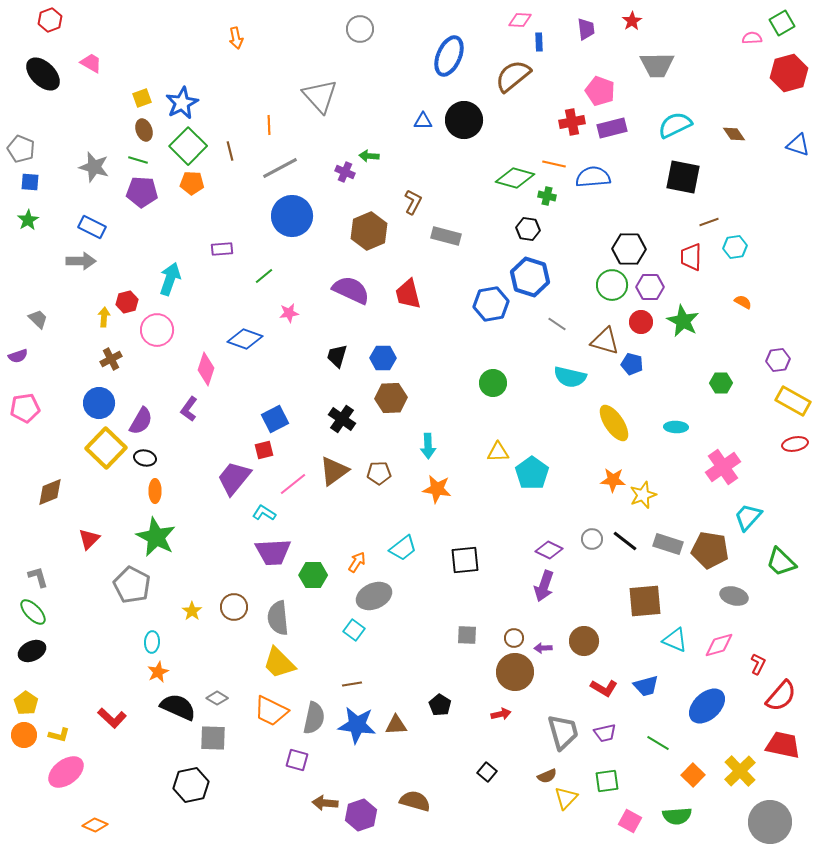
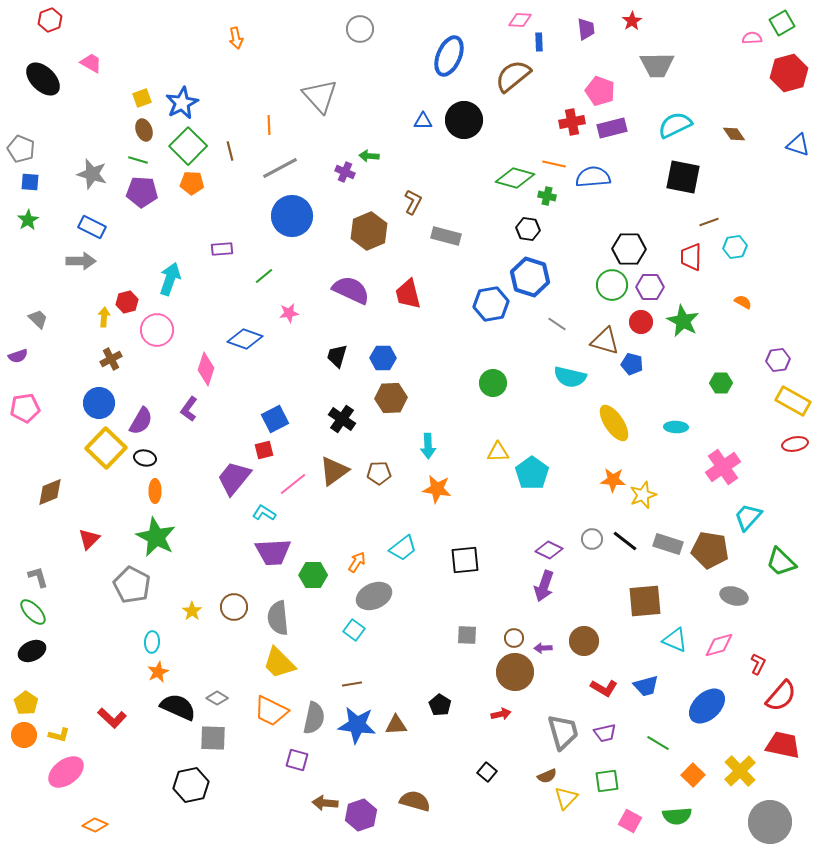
black ellipse at (43, 74): moved 5 px down
gray star at (94, 167): moved 2 px left, 7 px down
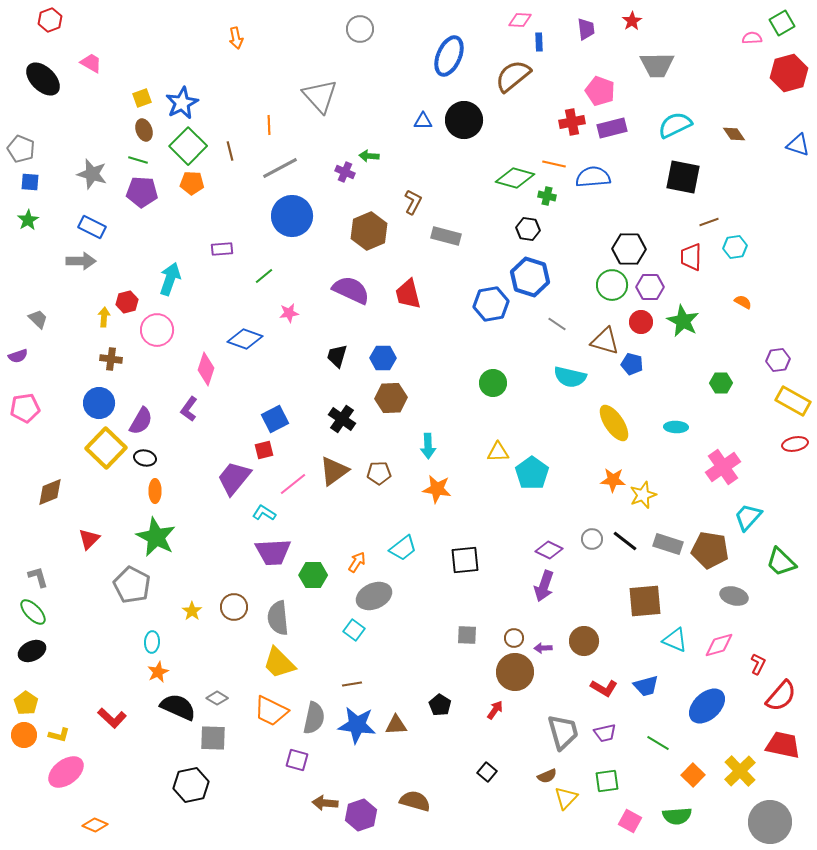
brown cross at (111, 359): rotated 35 degrees clockwise
red arrow at (501, 714): moved 6 px left, 4 px up; rotated 42 degrees counterclockwise
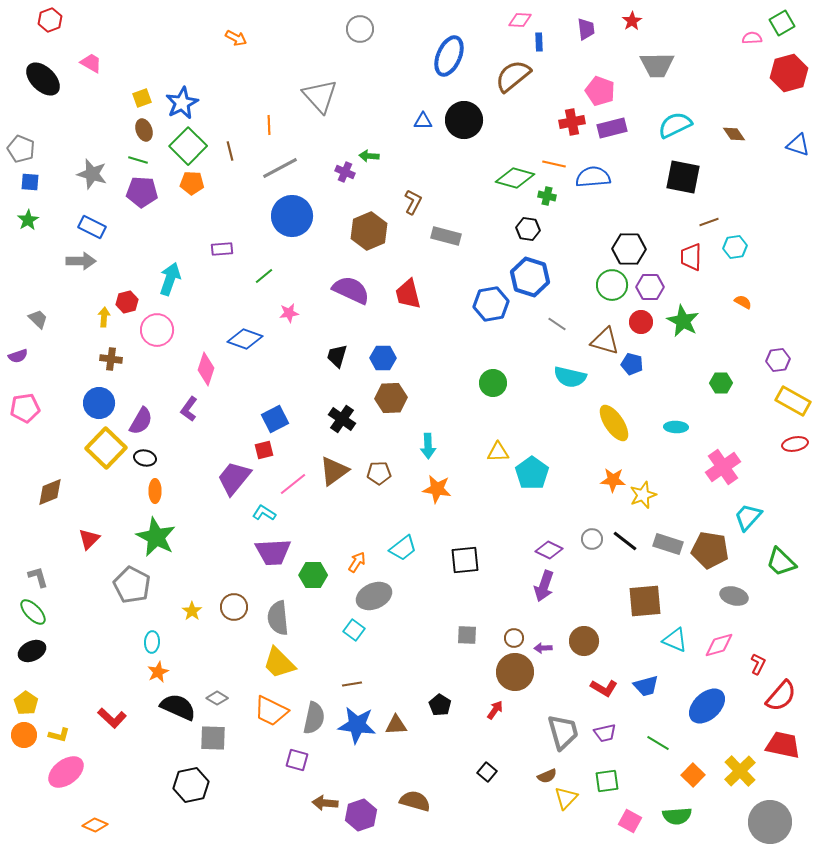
orange arrow at (236, 38): rotated 50 degrees counterclockwise
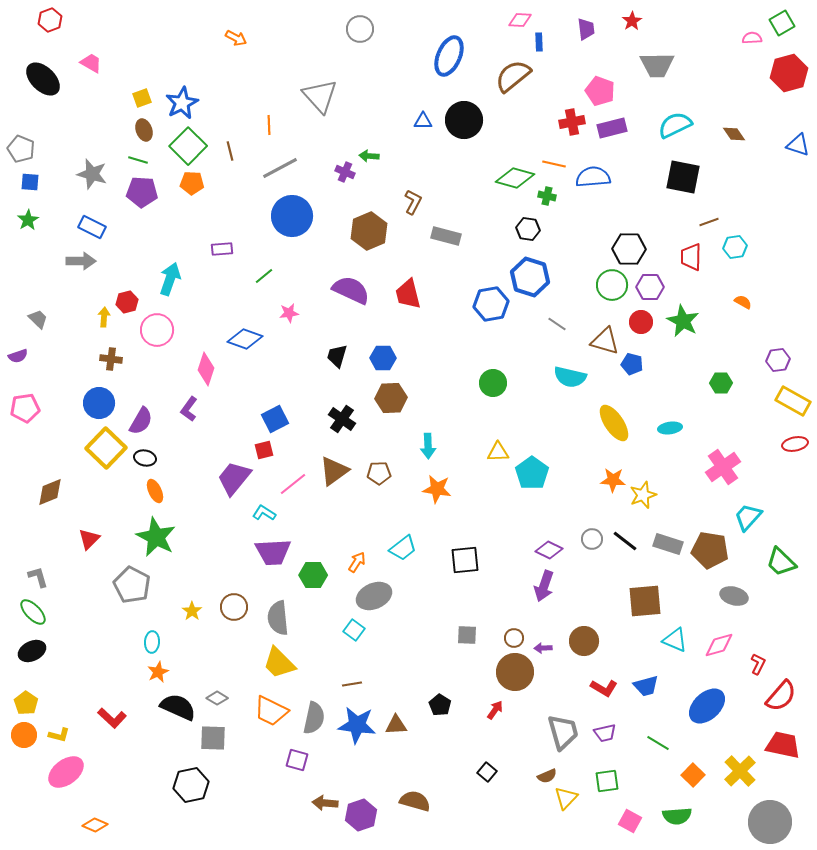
cyan ellipse at (676, 427): moved 6 px left, 1 px down; rotated 10 degrees counterclockwise
orange ellipse at (155, 491): rotated 25 degrees counterclockwise
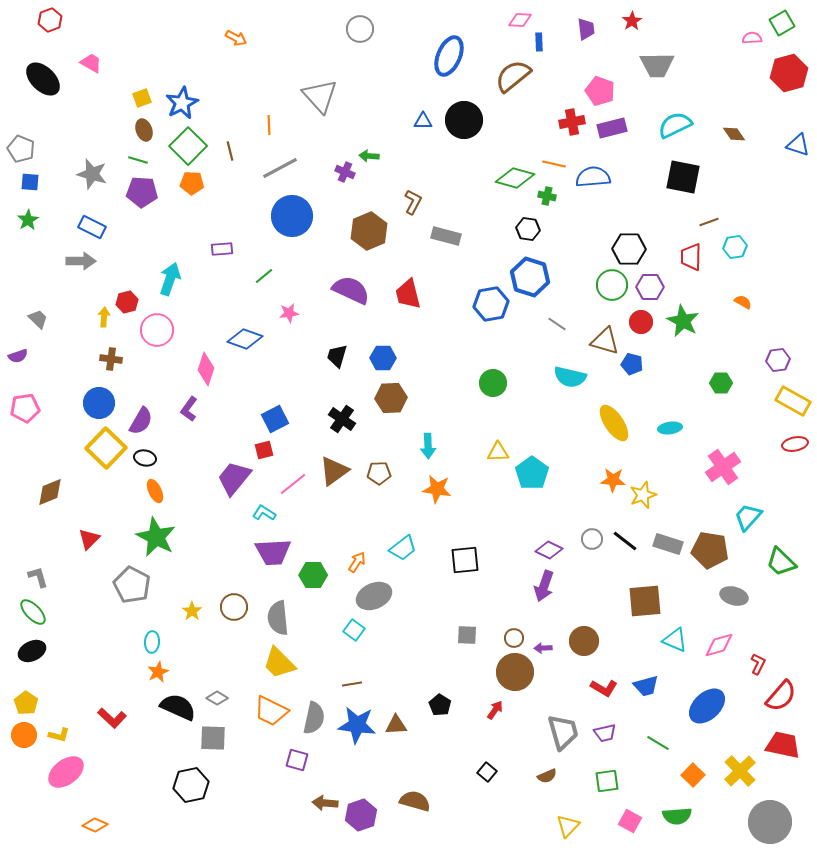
yellow triangle at (566, 798): moved 2 px right, 28 px down
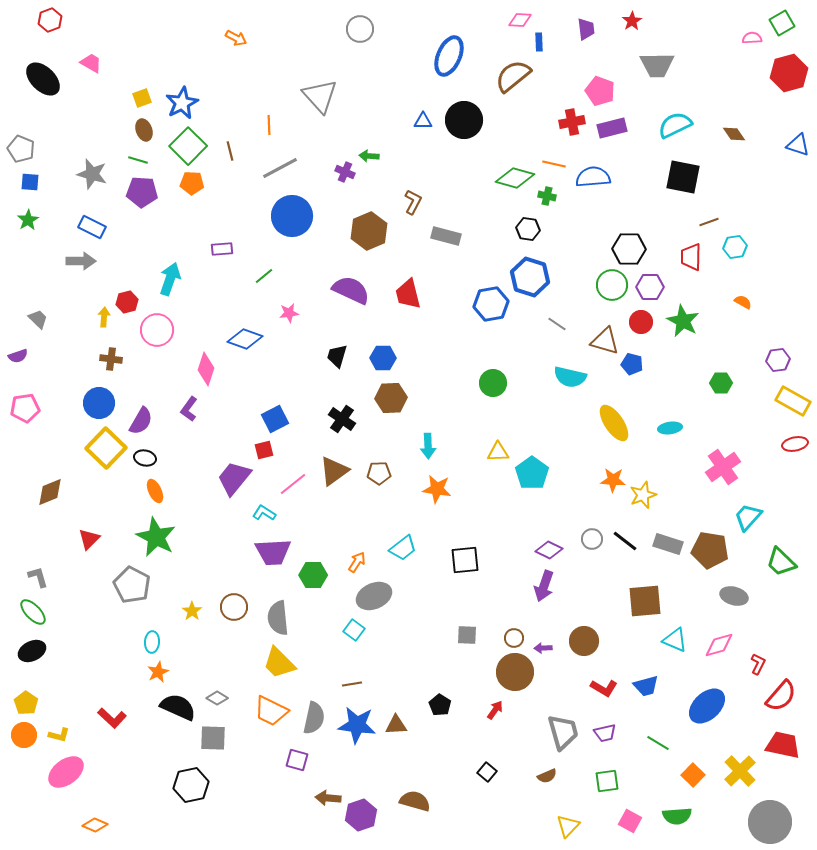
brown arrow at (325, 803): moved 3 px right, 5 px up
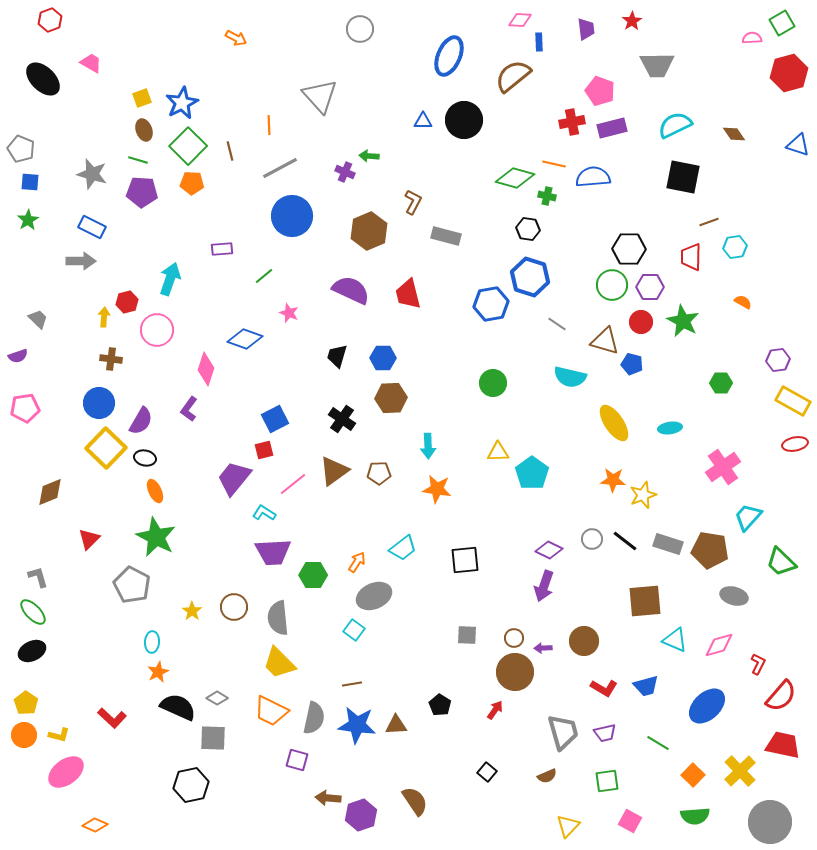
pink star at (289, 313): rotated 30 degrees clockwise
brown semicircle at (415, 801): rotated 40 degrees clockwise
green semicircle at (677, 816): moved 18 px right
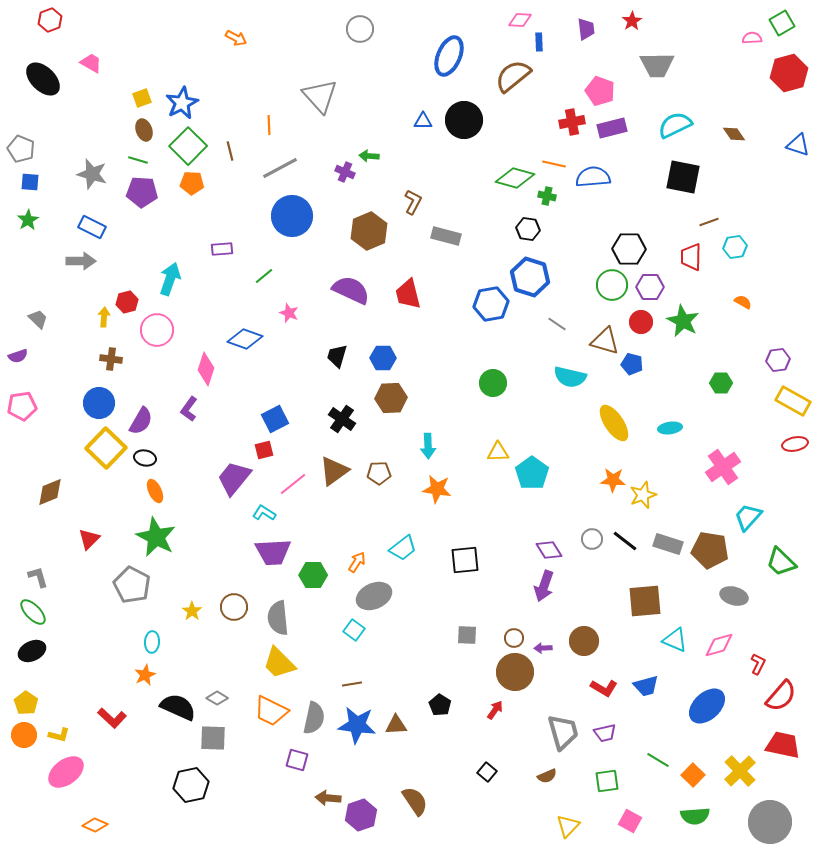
pink pentagon at (25, 408): moved 3 px left, 2 px up
purple diamond at (549, 550): rotated 32 degrees clockwise
orange star at (158, 672): moved 13 px left, 3 px down
green line at (658, 743): moved 17 px down
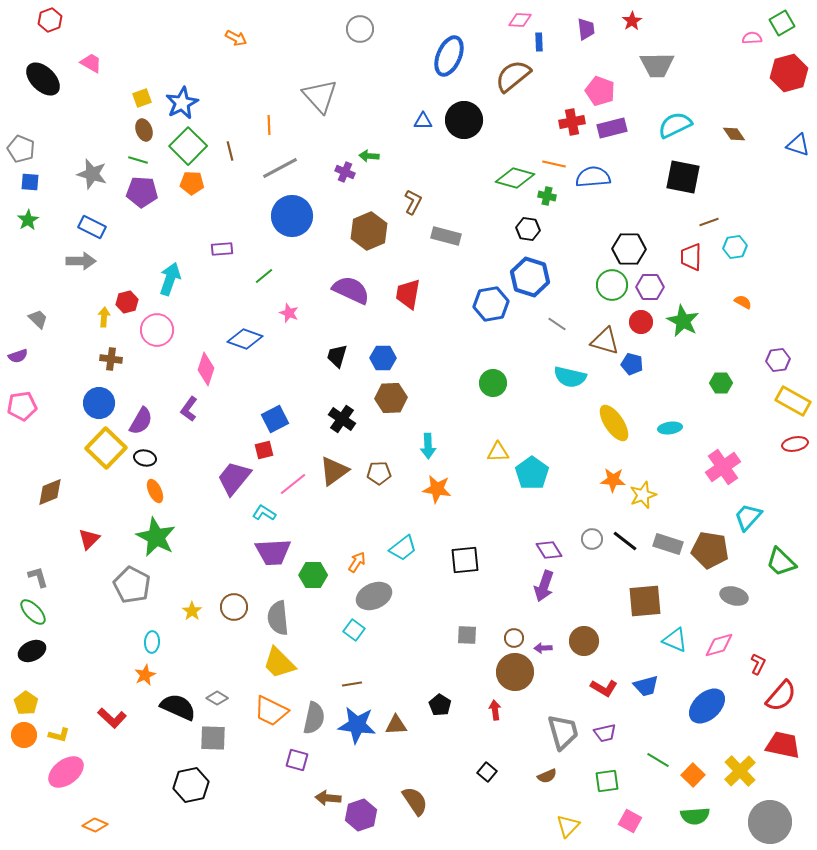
red trapezoid at (408, 294): rotated 24 degrees clockwise
red arrow at (495, 710): rotated 42 degrees counterclockwise
